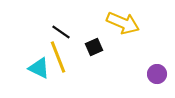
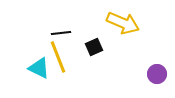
black line: moved 1 px down; rotated 42 degrees counterclockwise
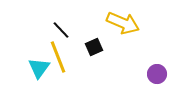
black line: moved 3 px up; rotated 54 degrees clockwise
cyan triangle: rotated 40 degrees clockwise
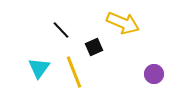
yellow line: moved 16 px right, 15 px down
purple circle: moved 3 px left
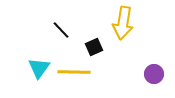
yellow arrow: rotated 76 degrees clockwise
yellow line: rotated 68 degrees counterclockwise
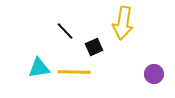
black line: moved 4 px right, 1 px down
cyan triangle: rotated 45 degrees clockwise
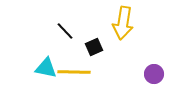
cyan triangle: moved 7 px right; rotated 20 degrees clockwise
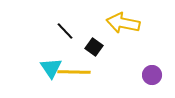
yellow arrow: rotated 92 degrees clockwise
black square: rotated 30 degrees counterclockwise
cyan triangle: moved 5 px right; rotated 45 degrees clockwise
purple circle: moved 2 px left, 1 px down
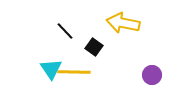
cyan triangle: moved 1 px down
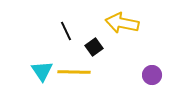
yellow arrow: moved 1 px left
black line: moved 1 px right; rotated 18 degrees clockwise
black square: rotated 18 degrees clockwise
cyan triangle: moved 9 px left, 2 px down
